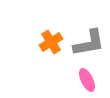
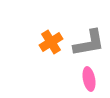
pink ellipse: moved 2 px right, 1 px up; rotated 15 degrees clockwise
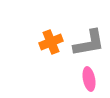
orange cross: rotated 10 degrees clockwise
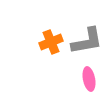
gray L-shape: moved 2 px left, 2 px up
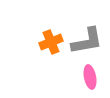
pink ellipse: moved 1 px right, 2 px up
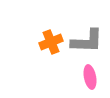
gray L-shape: rotated 12 degrees clockwise
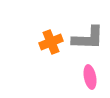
gray L-shape: moved 1 px right, 3 px up
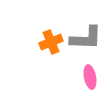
gray L-shape: moved 2 px left
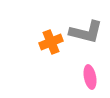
gray L-shape: moved 6 px up; rotated 12 degrees clockwise
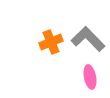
gray L-shape: moved 2 px right, 7 px down; rotated 148 degrees counterclockwise
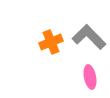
gray L-shape: moved 1 px right, 2 px up
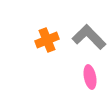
orange cross: moved 4 px left, 2 px up
